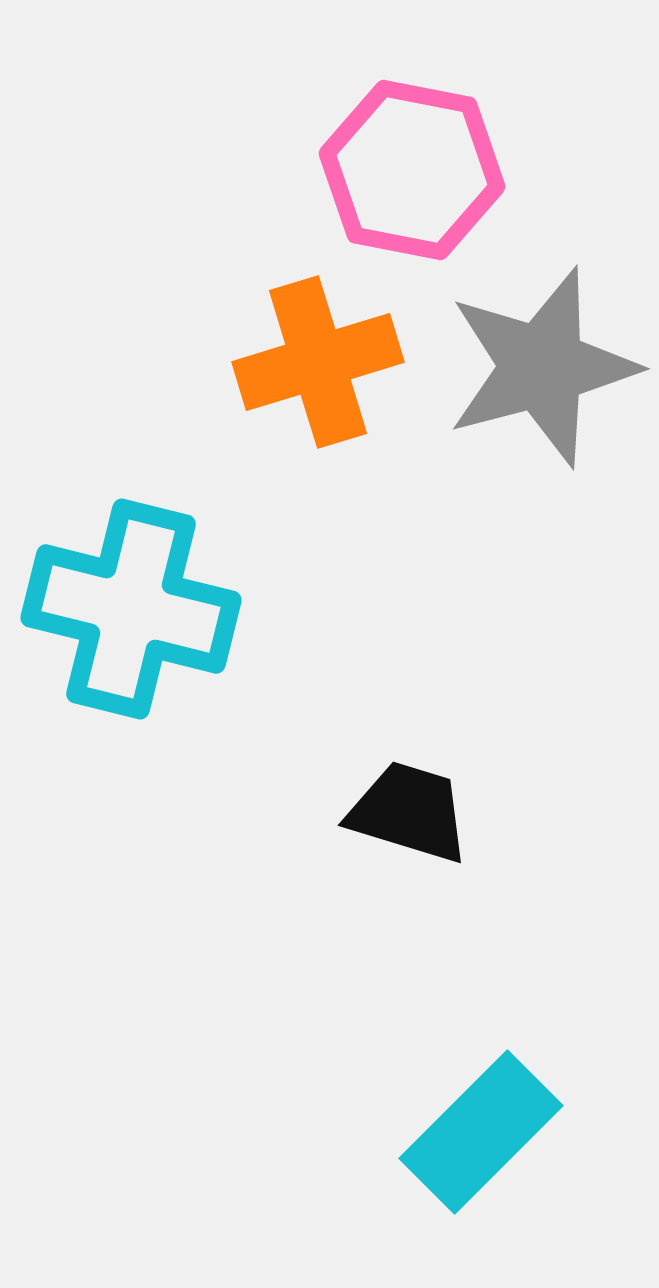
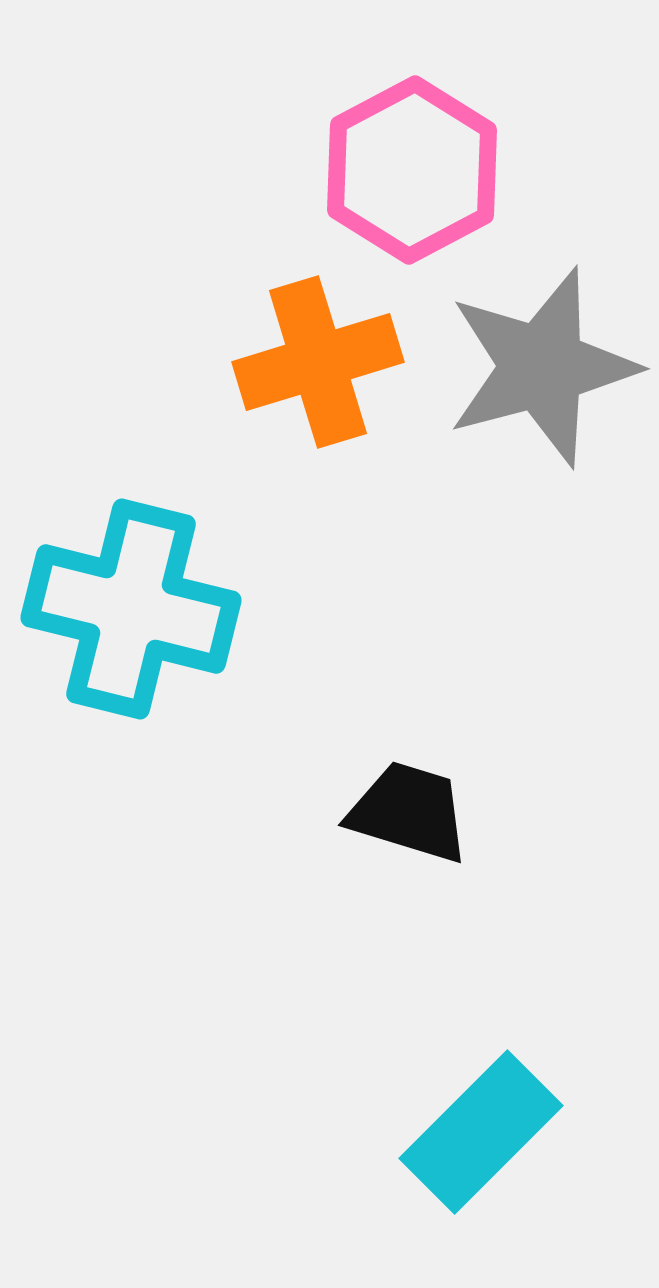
pink hexagon: rotated 21 degrees clockwise
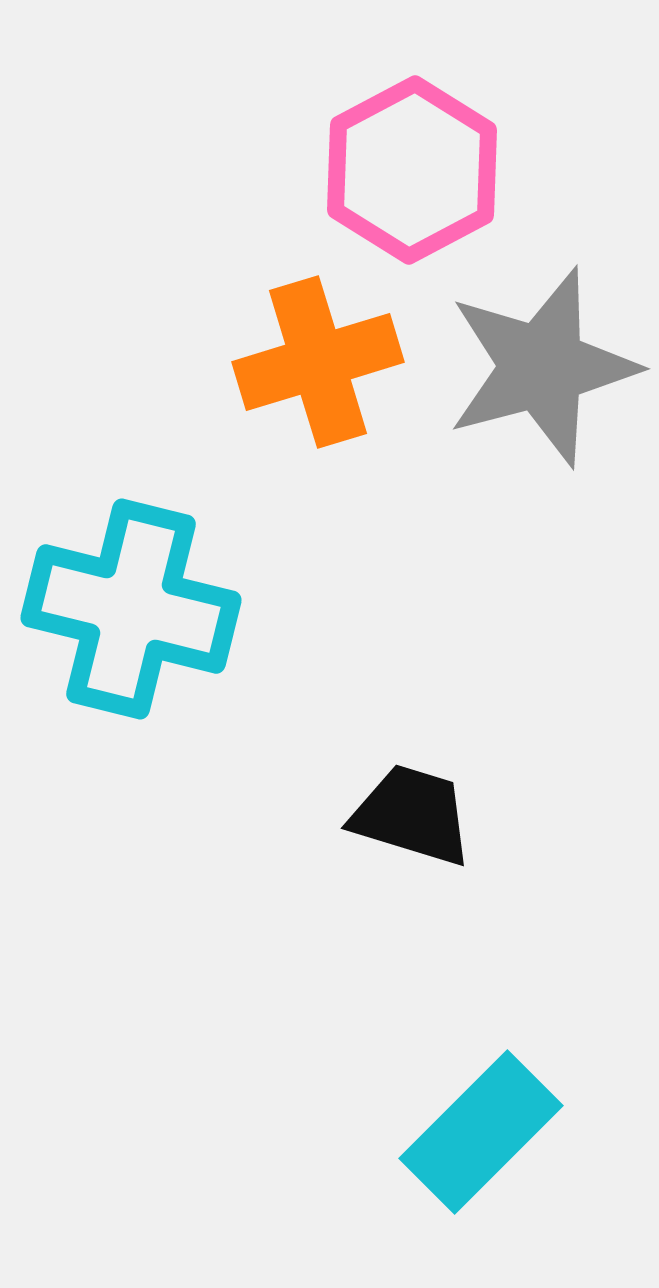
black trapezoid: moved 3 px right, 3 px down
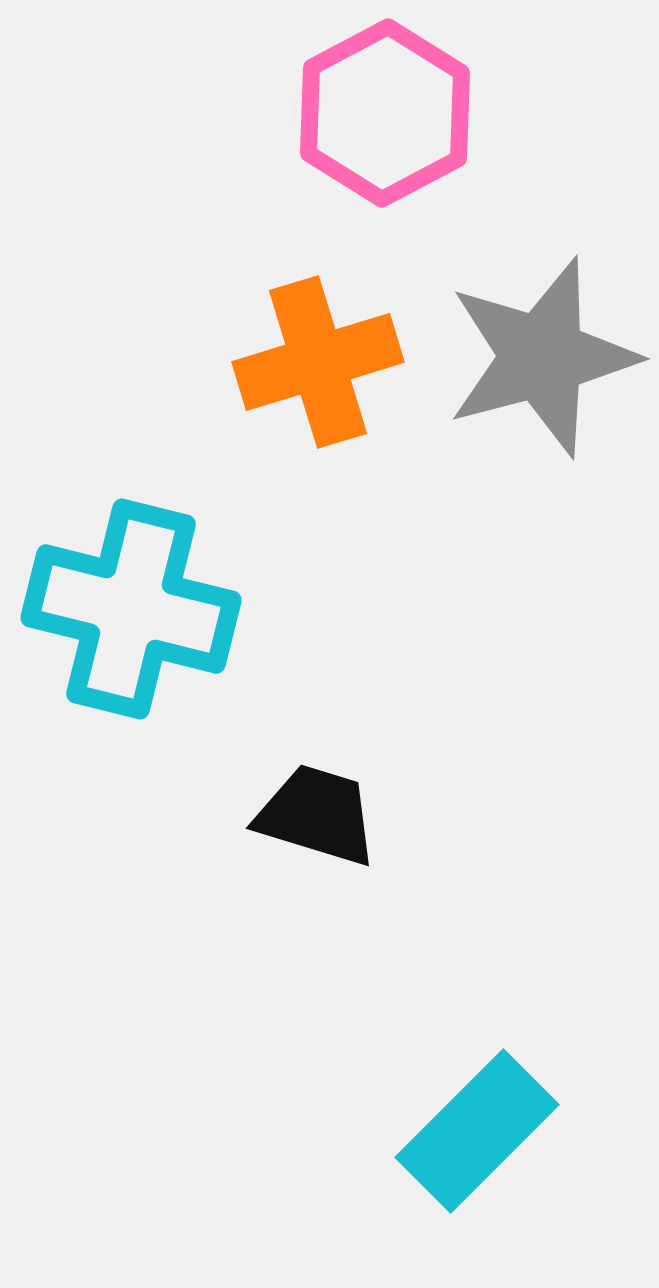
pink hexagon: moved 27 px left, 57 px up
gray star: moved 10 px up
black trapezoid: moved 95 px left
cyan rectangle: moved 4 px left, 1 px up
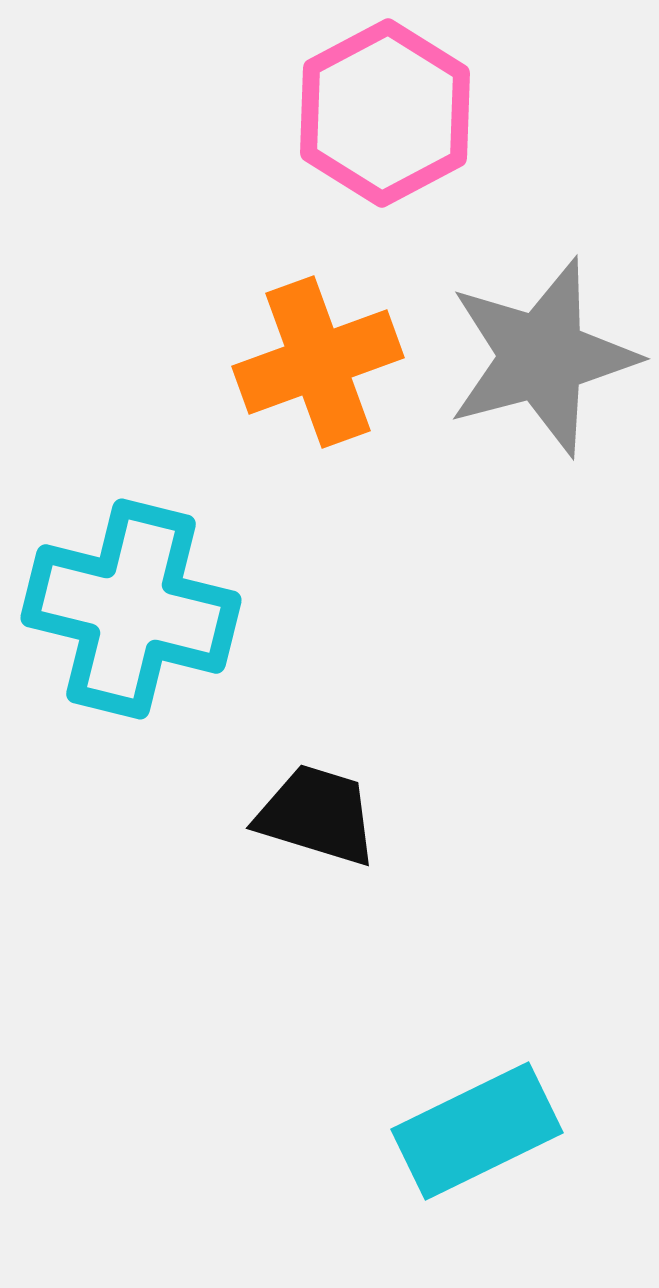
orange cross: rotated 3 degrees counterclockwise
cyan rectangle: rotated 19 degrees clockwise
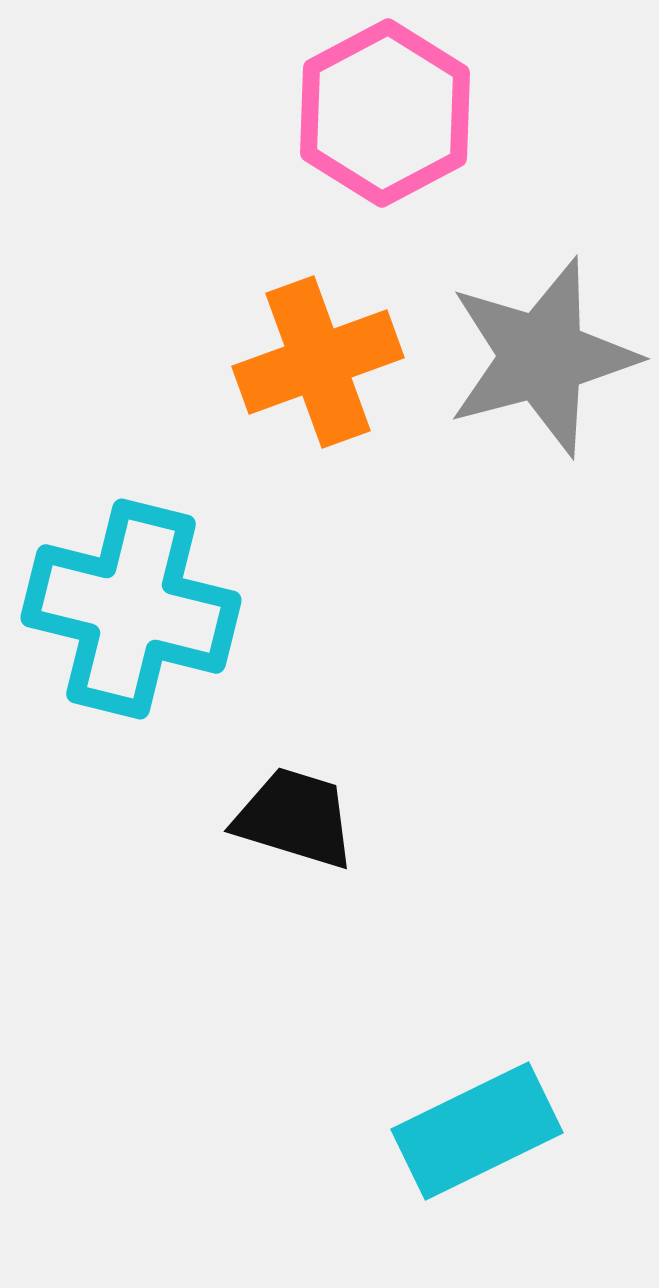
black trapezoid: moved 22 px left, 3 px down
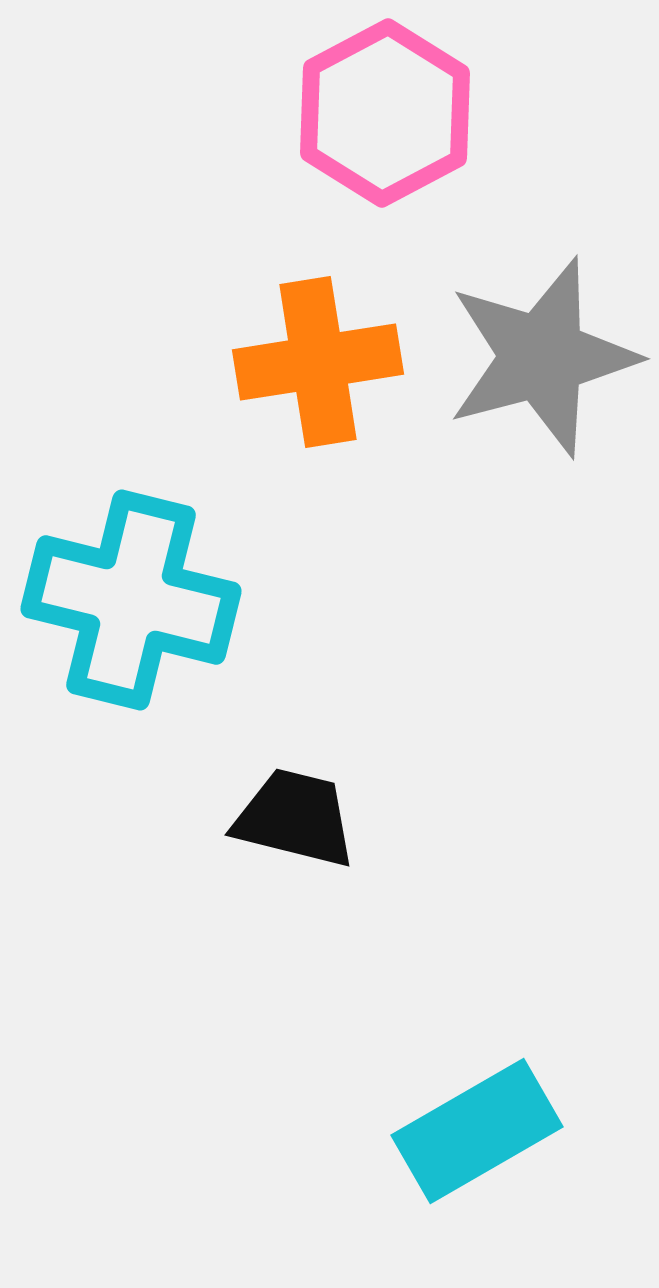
orange cross: rotated 11 degrees clockwise
cyan cross: moved 9 px up
black trapezoid: rotated 3 degrees counterclockwise
cyan rectangle: rotated 4 degrees counterclockwise
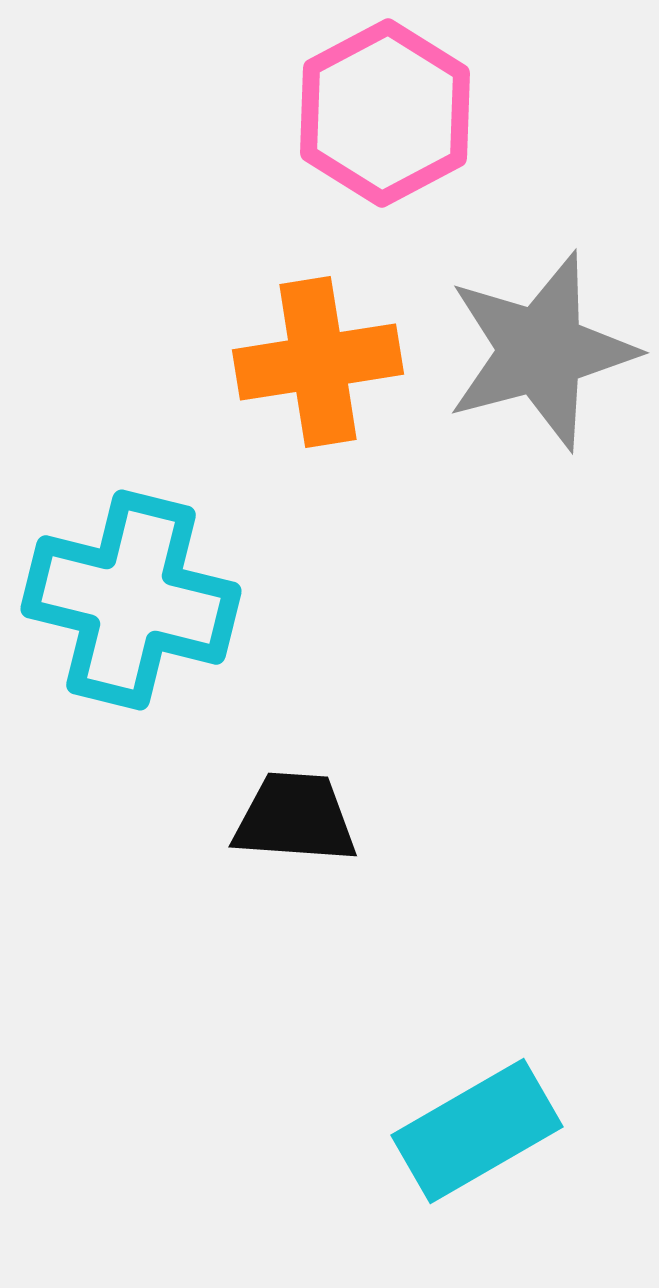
gray star: moved 1 px left, 6 px up
black trapezoid: rotated 10 degrees counterclockwise
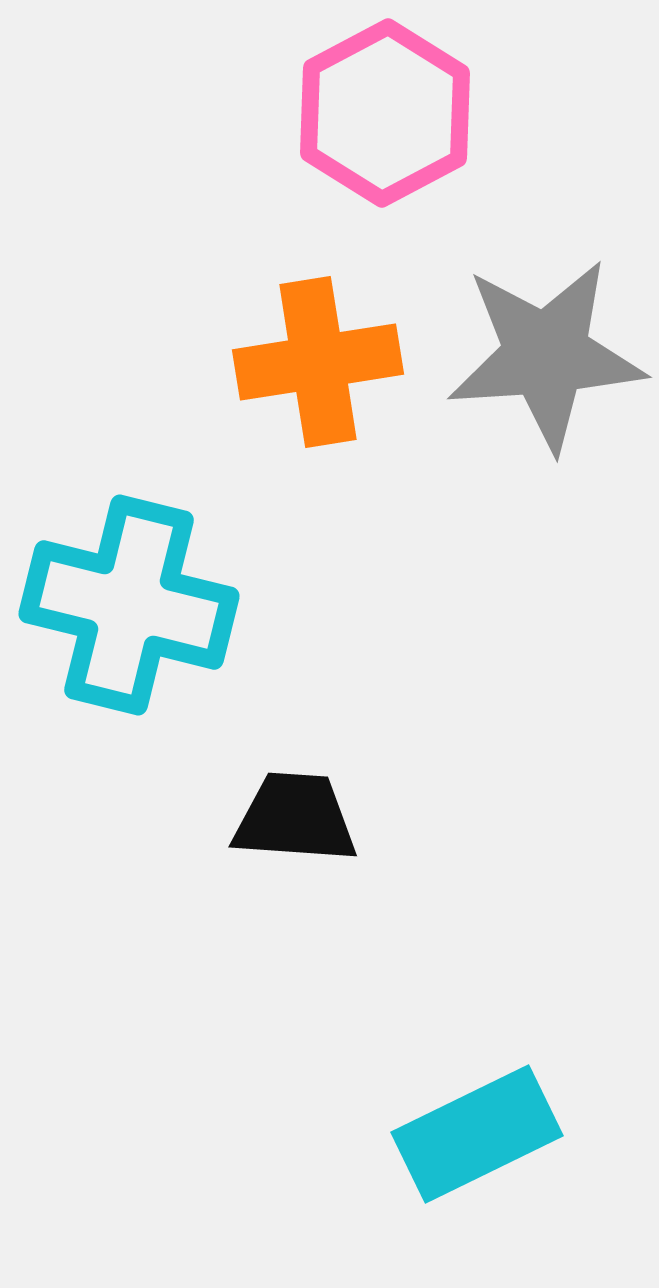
gray star: moved 5 px right, 4 px down; rotated 11 degrees clockwise
cyan cross: moved 2 px left, 5 px down
cyan rectangle: moved 3 px down; rotated 4 degrees clockwise
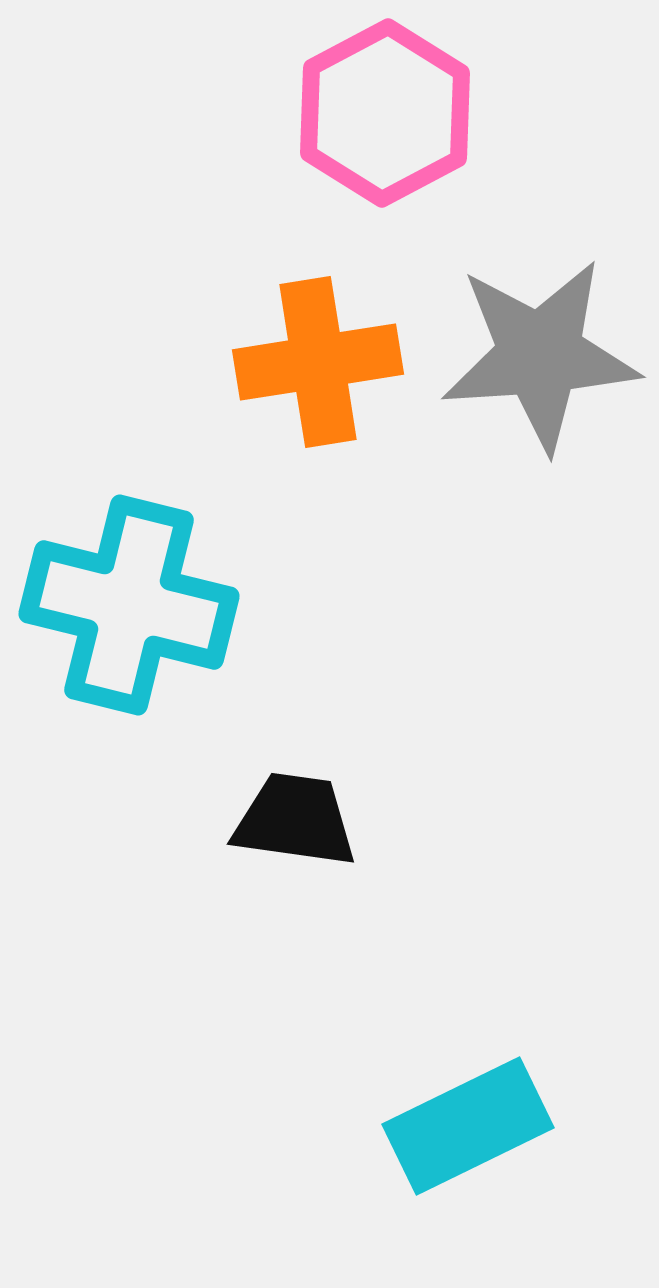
gray star: moved 6 px left
black trapezoid: moved 2 px down; rotated 4 degrees clockwise
cyan rectangle: moved 9 px left, 8 px up
